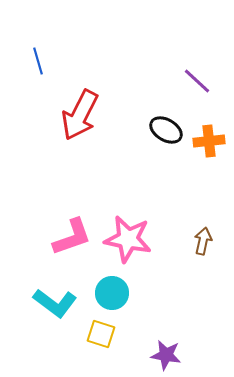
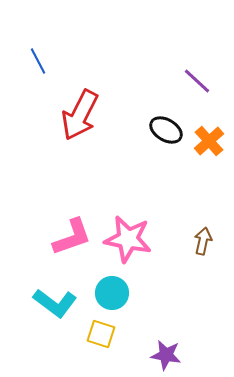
blue line: rotated 12 degrees counterclockwise
orange cross: rotated 36 degrees counterclockwise
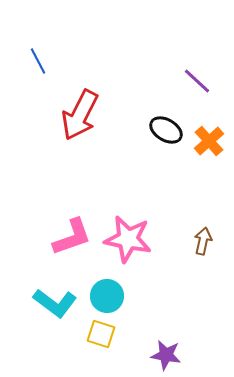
cyan circle: moved 5 px left, 3 px down
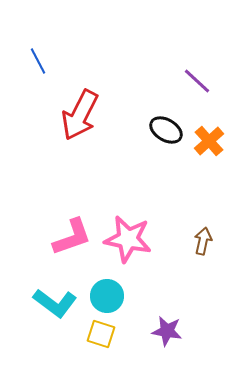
purple star: moved 1 px right, 24 px up
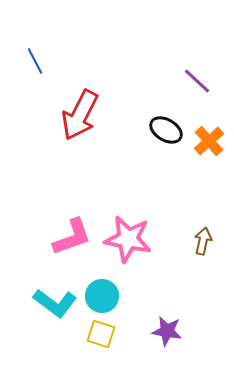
blue line: moved 3 px left
cyan circle: moved 5 px left
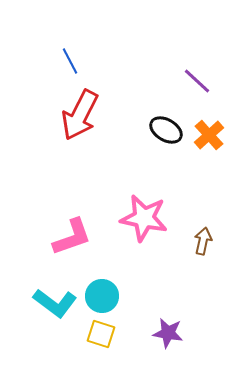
blue line: moved 35 px right
orange cross: moved 6 px up
pink star: moved 16 px right, 21 px up
purple star: moved 1 px right, 2 px down
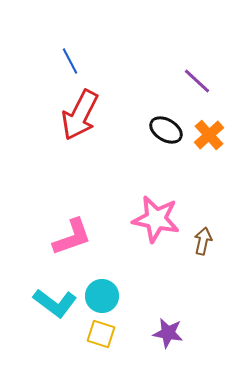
pink star: moved 12 px right, 1 px down
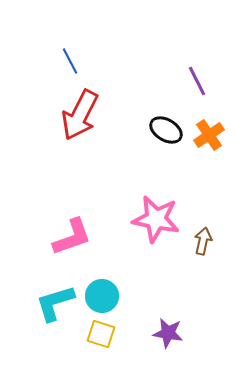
purple line: rotated 20 degrees clockwise
orange cross: rotated 8 degrees clockwise
cyan L-shape: rotated 126 degrees clockwise
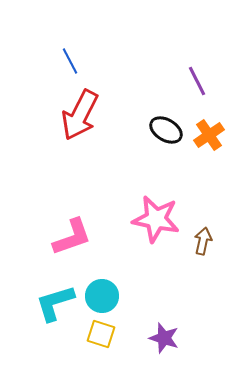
purple star: moved 4 px left, 5 px down; rotated 8 degrees clockwise
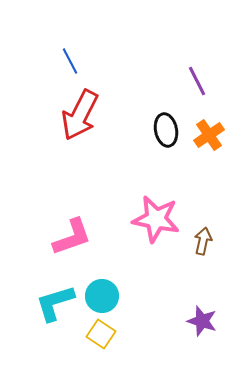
black ellipse: rotated 48 degrees clockwise
yellow square: rotated 16 degrees clockwise
purple star: moved 38 px right, 17 px up
